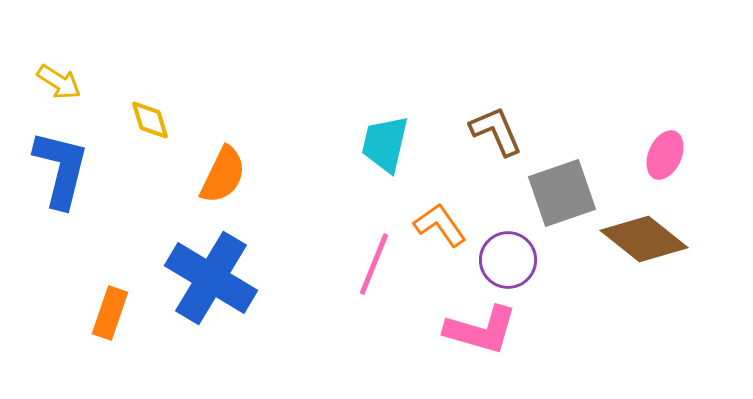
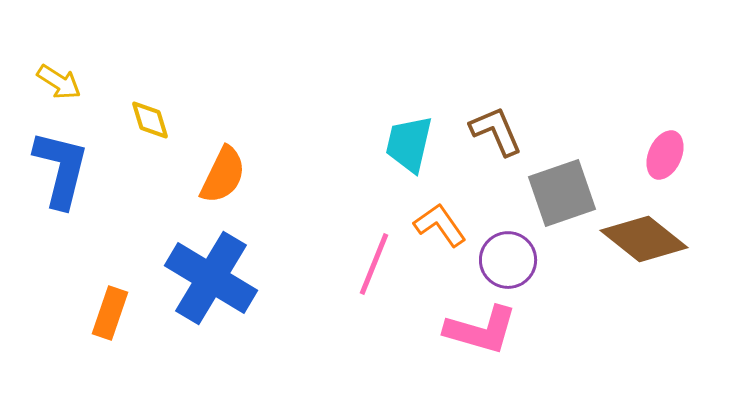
cyan trapezoid: moved 24 px right
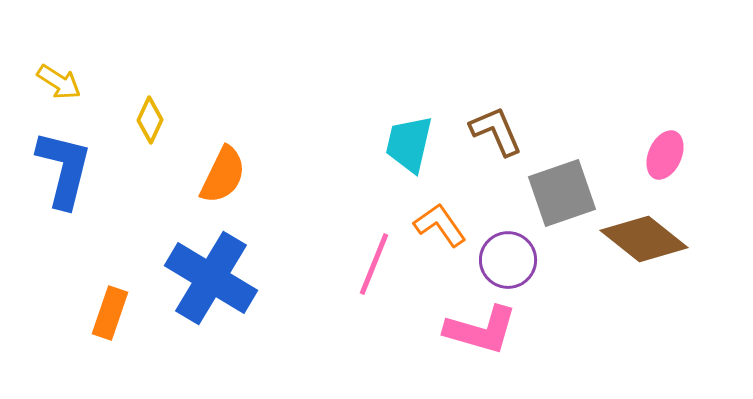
yellow diamond: rotated 42 degrees clockwise
blue L-shape: moved 3 px right
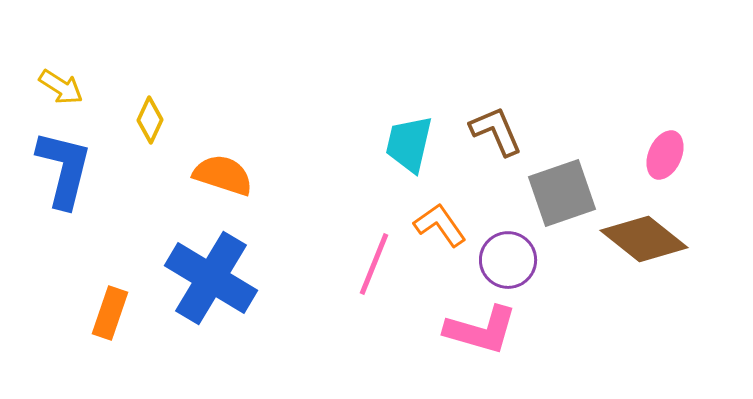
yellow arrow: moved 2 px right, 5 px down
orange semicircle: rotated 98 degrees counterclockwise
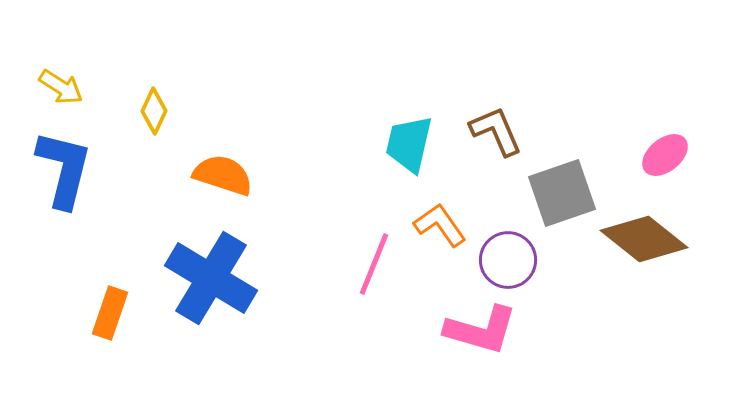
yellow diamond: moved 4 px right, 9 px up
pink ellipse: rotated 27 degrees clockwise
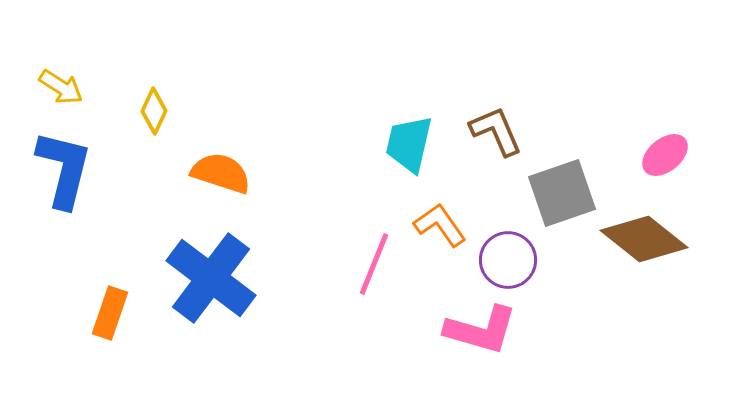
orange semicircle: moved 2 px left, 2 px up
blue cross: rotated 6 degrees clockwise
